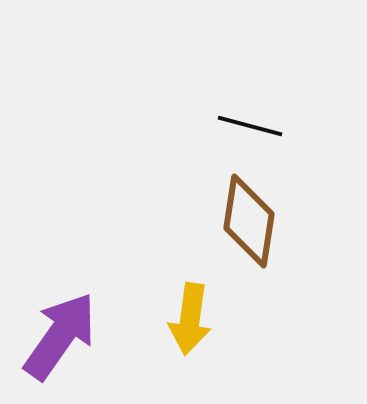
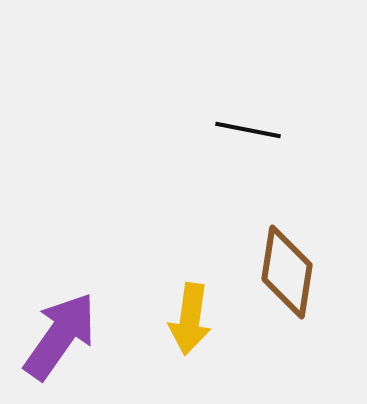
black line: moved 2 px left, 4 px down; rotated 4 degrees counterclockwise
brown diamond: moved 38 px right, 51 px down
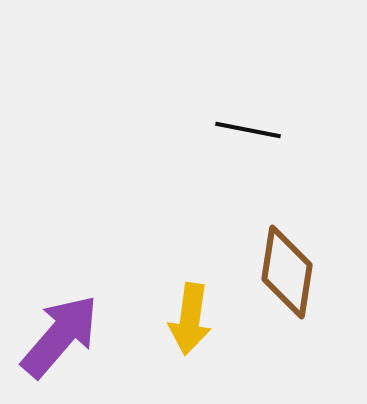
purple arrow: rotated 6 degrees clockwise
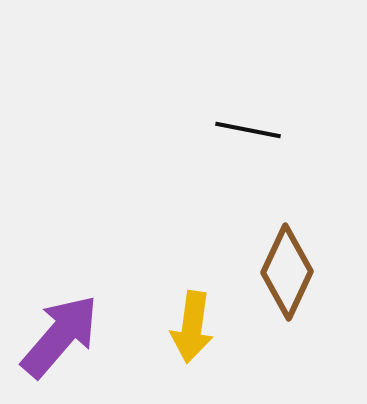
brown diamond: rotated 16 degrees clockwise
yellow arrow: moved 2 px right, 8 px down
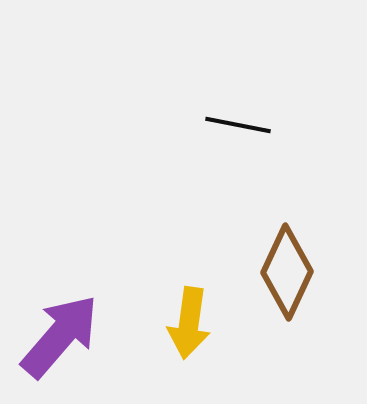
black line: moved 10 px left, 5 px up
yellow arrow: moved 3 px left, 4 px up
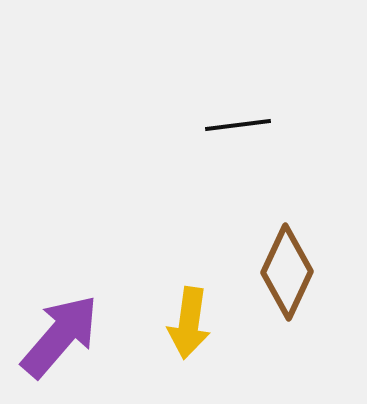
black line: rotated 18 degrees counterclockwise
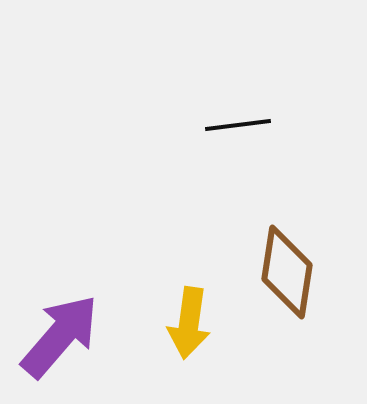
brown diamond: rotated 16 degrees counterclockwise
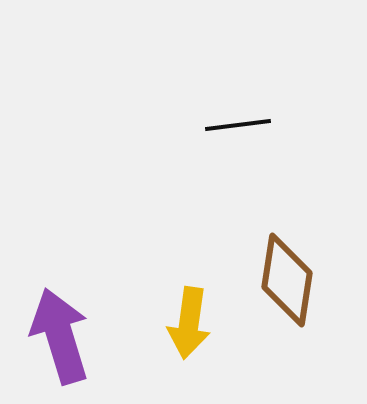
brown diamond: moved 8 px down
purple arrow: rotated 58 degrees counterclockwise
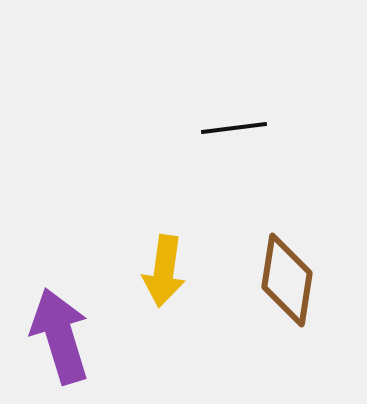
black line: moved 4 px left, 3 px down
yellow arrow: moved 25 px left, 52 px up
